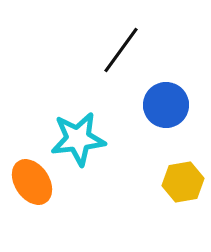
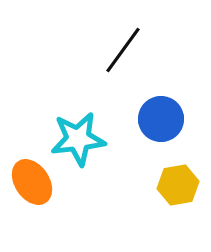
black line: moved 2 px right
blue circle: moved 5 px left, 14 px down
yellow hexagon: moved 5 px left, 3 px down
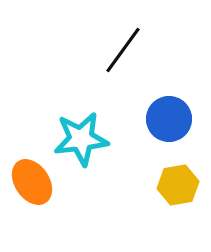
blue circle: moved 8 px right
cyan star: moved 3 px right
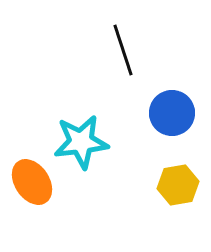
black line: rotated 54 degrees counterclockwise
blue circle: moved 3 px right, 6 px up
cyan star: moved 3 px down
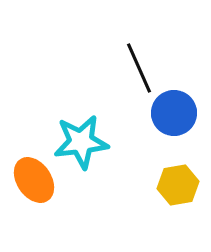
black line: moved 16 px right, 18 px down; rotated 6 degrees counterclockwise
blue circle: moved 2 px right
orange ellipse: moved 2 px right, 2 px up
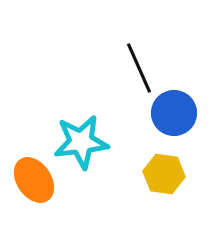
yellow hexagon: moved 14 px left, 11 px up; rotated 18 degrees clockwise
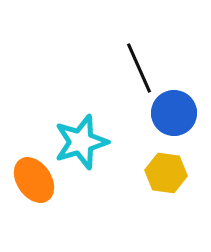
cyan star: rotated 10 degrees counterclockwise
yellow hexagon: moved 2 px right, 1 px up
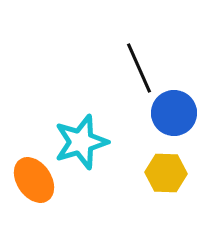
yellow hexagon: rotated 6 degrees counterclockwise
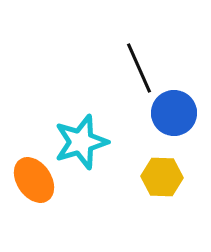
yellow hexagon: moved 4 px left, 4 px down
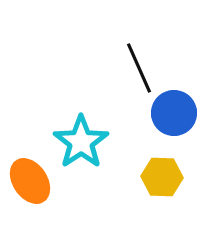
cyan star: rotated 18 degrees counterclockwise
orange ellipse: moved 4 px left, 1 px down
